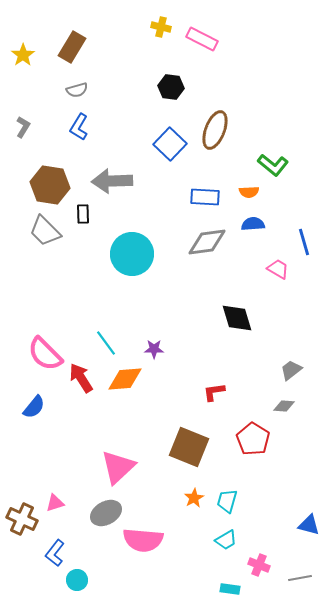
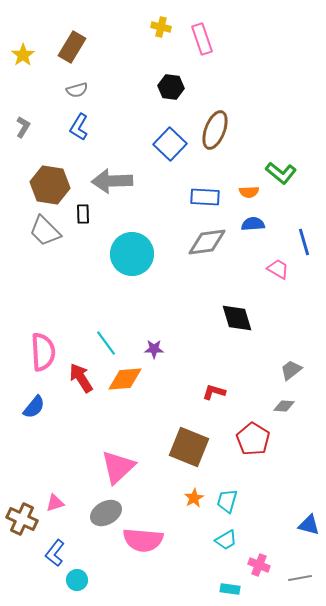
pink rectangle at (202, 39): rotated 44 degrees clockwise
green L-shape at (273, 165): moved 8 px right, 8 px down
pink semicircle at (45, 354): moved 2 px left, 2 px up; rotated 138 degrees counterclockwise
red L-shape at (214, 392): rotated 25 degrees clockwise
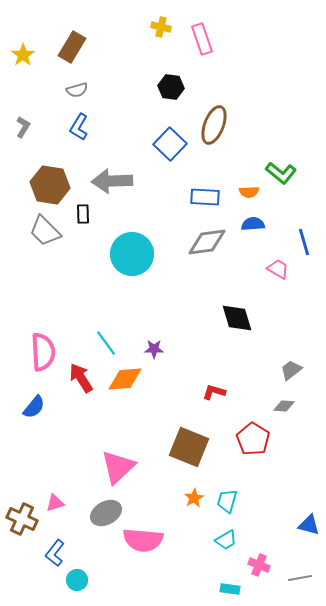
brown ellipse at (215, 130): moved 1 px left, 5 px up
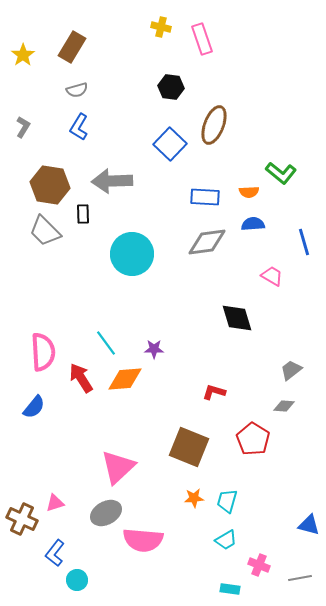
pink trapezoid at (278, 269): moved 6 px left, 7 px down
orange star at (194, 498): rotated 24 degrees clockwise
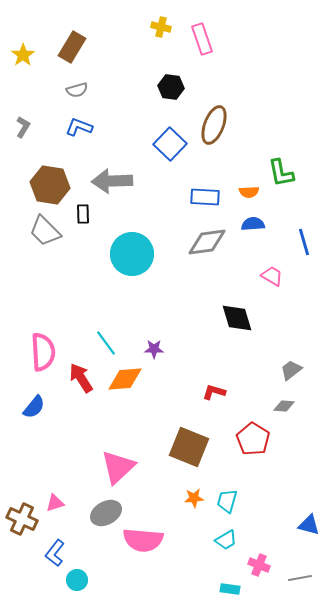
blue L-shape at (79, 127): rotated 80 degrees clockwise
green L-shape at (281, 173): rotated 40 degrees clockwise
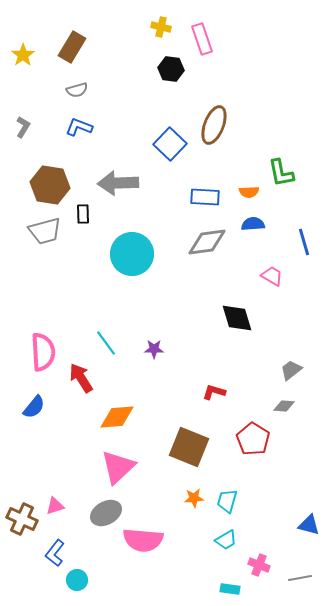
black hexagon at (171, 87): moved 18 px up
gray arrow at (112, 181): moved 6 px right, 2 px down
gray trapezoid at (45, 231): rotated 60 degrees counterclockwise
orange diamond at (125, 379): moved 8 px left, 38 px down
pink triangle at (55, 503): moved 3 px down
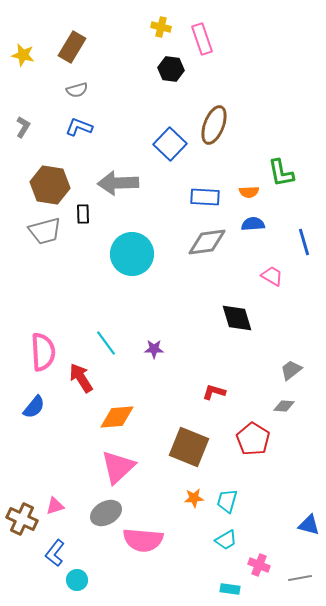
yellow star at (23, 55): rotated 25 degrees counterclockwise
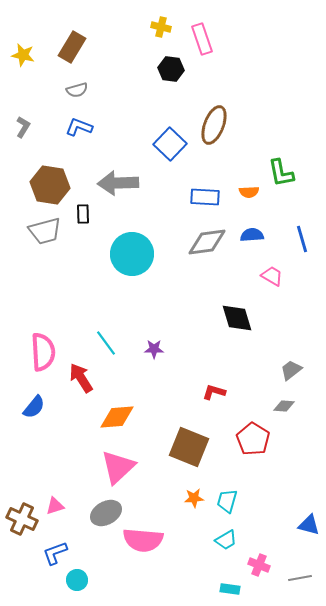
blue semicircle at (253, 224): moved 1 px left, 11 px down
blue line at (304, 242): moved 2 px left, 3 px up
blue L-shape at (55, 553): rotated 32 degrees clockwise
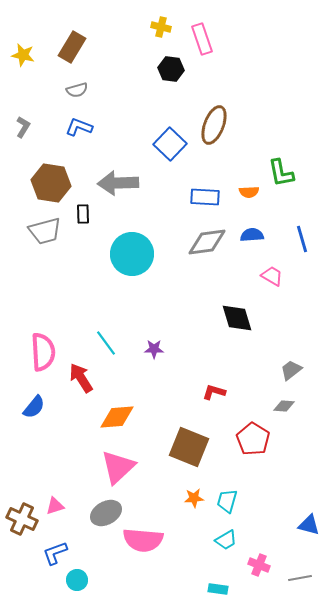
brown hexagon at (50, 185): moved 1 px right, 2 px up
cyan rectangle at (230, 589): moved 12 px left
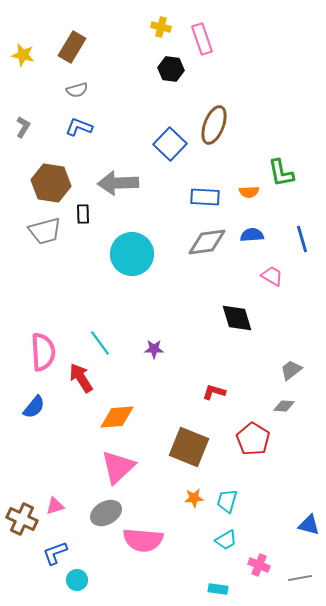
cyan line at (106, 343): moved 6 px left
